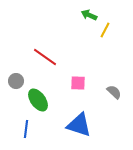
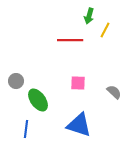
green arrow: moved 1 px down; rotated 98 degrees counterclockwise
red line: moved 25 px right, 17 px up; rotated 35 degrees counterclockwise
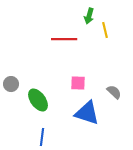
yellow line: rotated 42 degrees counterclockwise
red line: moved 6 px left, 1 px up
gray circle: moved 5 px left, 3 px down
blue triangle: moved 8 px right, 12 px up
blue line: moved 16 px right, 8 px down
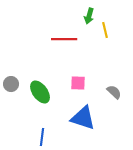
green ellipse: moved 2 px right, 8 px up
blue triangle: moved 4 px left, 5 px down
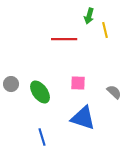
blue line: rotated 24 degrees counterclockwise
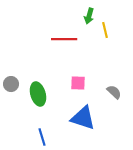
green ellipse: moved 2 px left, 2 px down; rotated 20 degrees clockwise
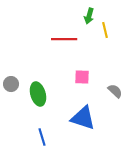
pink square: moved 4 px right, 6 px up
gray semicircle: moved 1 px right, 1 px up
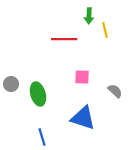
green arrow: rotated 14 degrees counterclockwise
